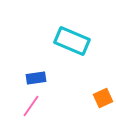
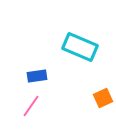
cyan rectangle: moved 8 px right, 6 px down
blue rectangle: moved 1 px right, 2 px up
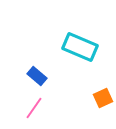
blue rectangle: rotated 48 degrees clockwise
pink line: moved 3 px right, 2 px down
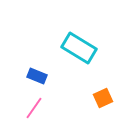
cyan rectangle: moved 1 px left, 1 px down; rotated 8 degrees clockwise
blue rectangle: rotated 18 degrees counterclockwise
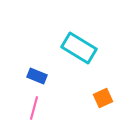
pink line: rotated 20 degrees counterclockwise
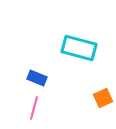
cyan rectangle: rotated 16 degrees counterclockwise
blue rectangle: moved 2 px down
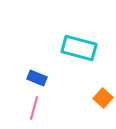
orange square: rotated 24 degrees counterclockwise
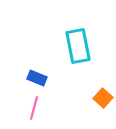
cyan rectangle: moved 1 px left, 2 px up; rotated 64 degrees clockwise
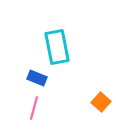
cyan rectangle: moved 21 px left, 1 px down
orange square: moved 2 px left, 4 px down
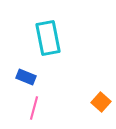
cyan rectangle: moved 9 px left, 9 px up
blue rectangle: moved 11 px left, 1 px up
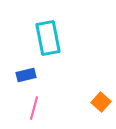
blue rectangle: moved 2 px up; rotated 36 degrees counterclockwise
